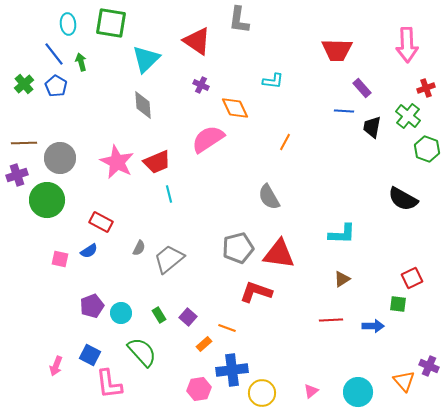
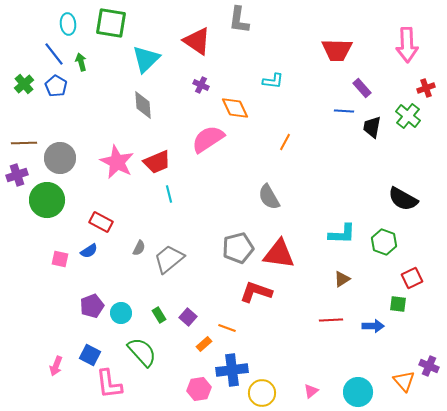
green hexagon at (427, 149): moved 43 px left, 93 px down
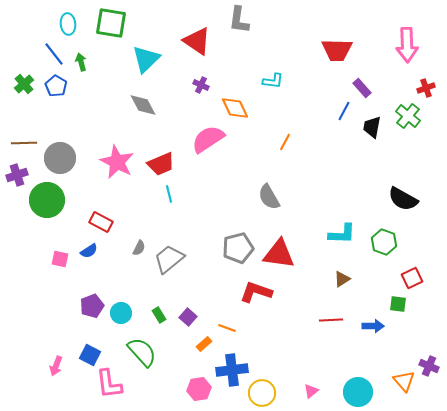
gray diamond at (143, 105): rotated 24 degrees counterclockwise
blue line at (344, 111): rotated 66 degrees counterclockwise
red trapezoid at (157, 162): moved 4 px right, 2 px down
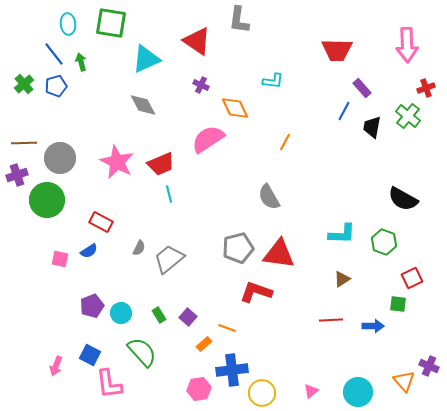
cyan triangle at (146, 59): rotated 20 degrees clockwise
blue pentagon at (56, 86): rotated 25 degrees clockwise
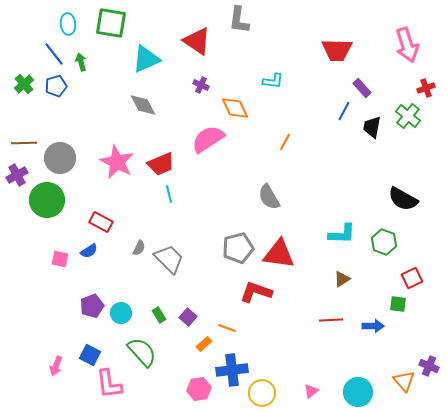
pink arrow at (407, 45): rotated 16 degrees counterclockwise
purple cross at (17, 175): rotated 10 degrees counterclockwise
gray trapezoid at (169, 259): rotated 84 degrees clockwise
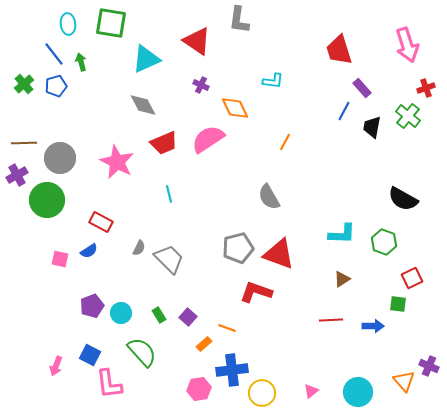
red trapezoid at (337, 50): moved 2 px right; rotated 72 degrees clockwise
red trapezoid at (161, 164): moved 3 px right, 21 px up
red triangle at (279, 254): rotated 12 degrees clockwise
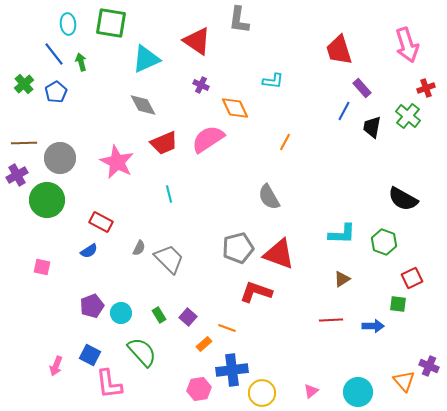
blue pentagon at (56, 86): moved 6 px down; rotated 15 degrees counterclockwise
pink square at (60, 259): moved 18 px left, 8 px down
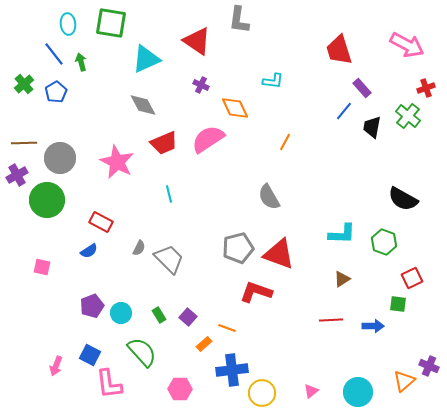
pink arrow at (407, 45): rotated 44 degrees counterclockwise
blue line at (344, 111): rotated 12 degrees clockwise
orange triangle at (404, 381): rotated 30 degrees clockwise
pink hexagon at (199, 389): moved 19 px left; rotated 10 degrees clockwise
